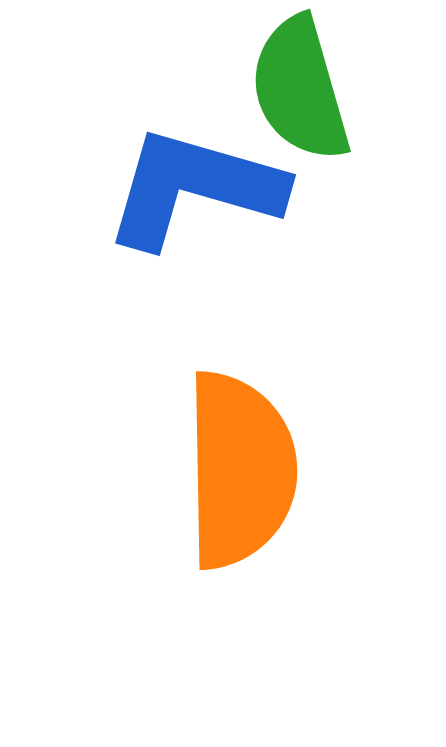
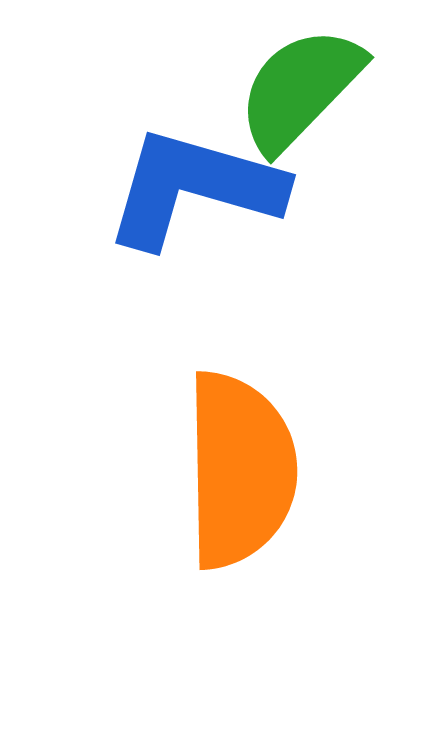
green semicircle: rotated 60 degrees clockwise
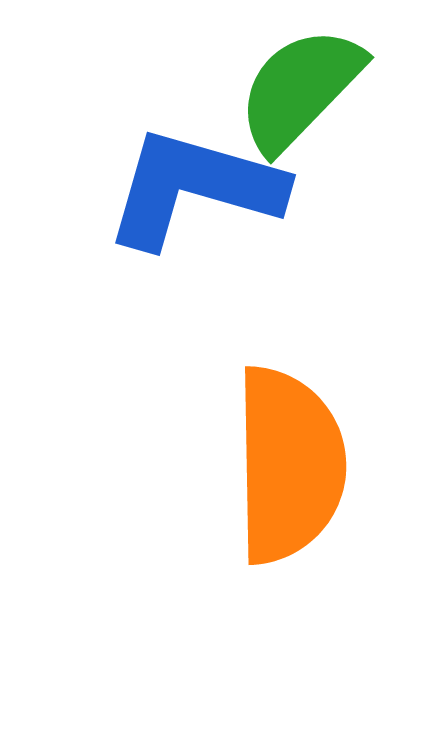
orange semicircle: moved 49 px right, 5 px up
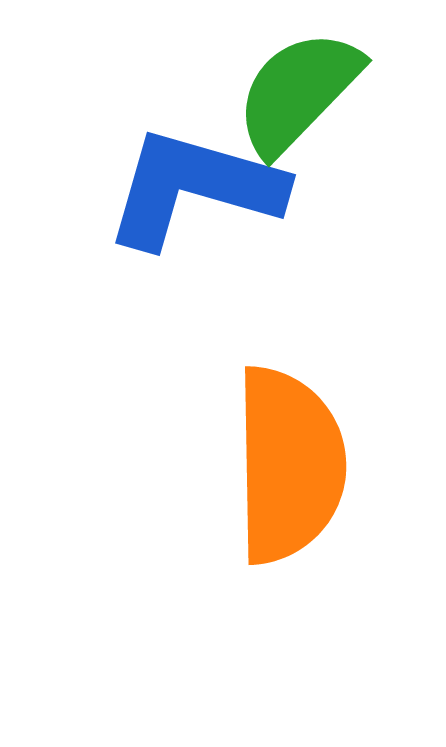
green semicircle: moved 2 px left, 3 px down
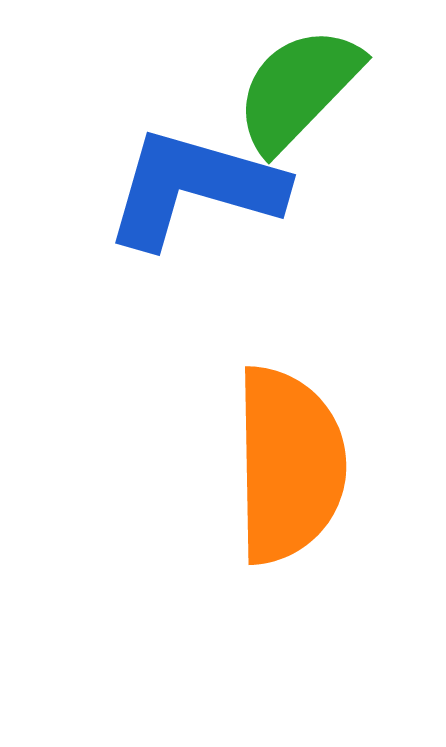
green semicircle: moved 3 px up
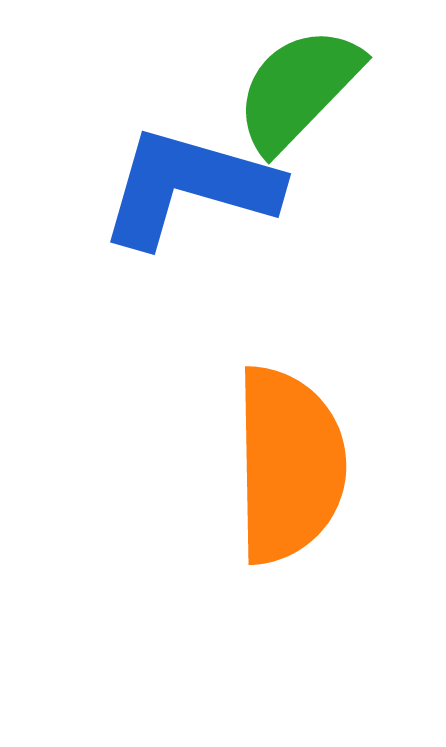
blue L-shape: moved 5 px left, 1 px up
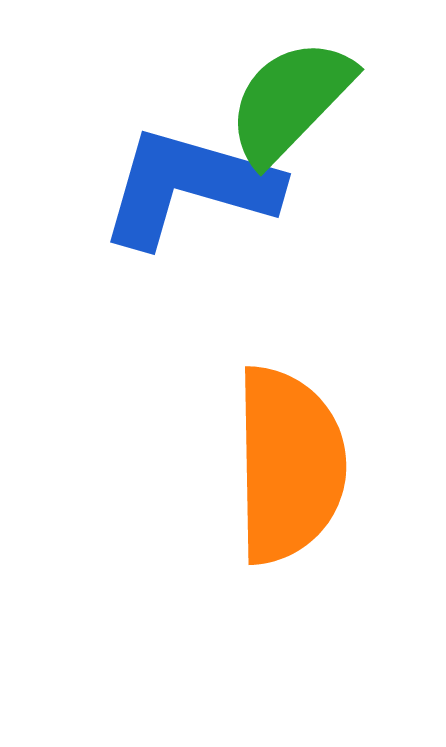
green semicircle: moved 8 px left, 12 px down
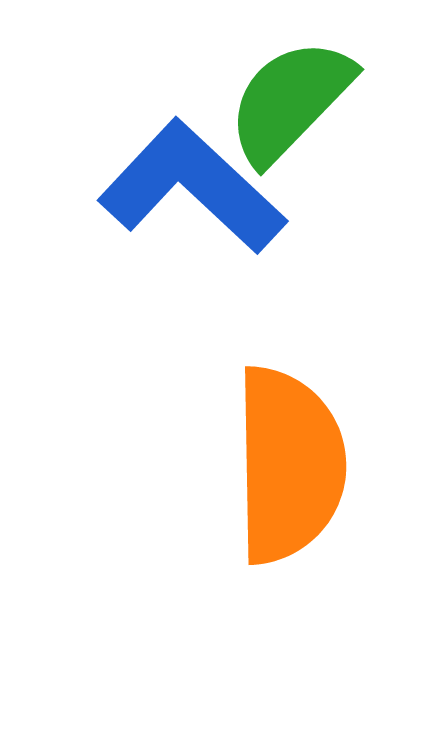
blue L-shape: moved 3 px right; rotated 27 degrees clockwise
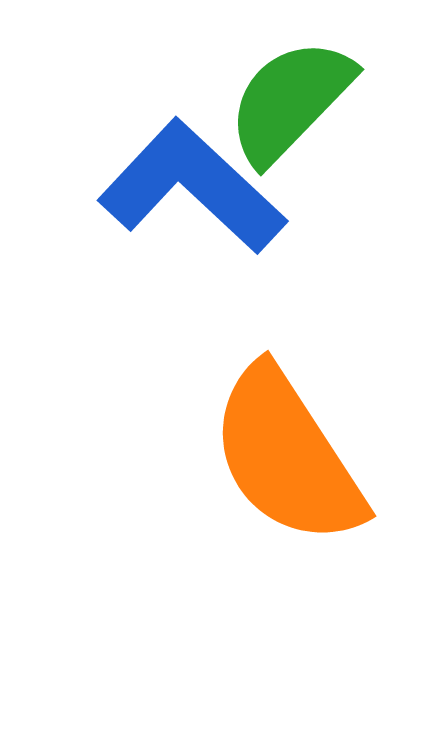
orange semicircle: moved 2 px left, 9 px up; rotated 148 degrees clockwise
